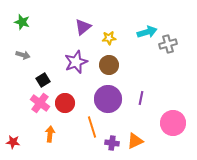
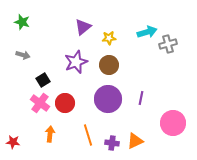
orange line: moved 4 px left, 8 px down
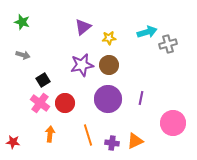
purple star: moved 6 px right, 3 px down; rotated 10 degrees clockwise
